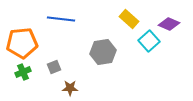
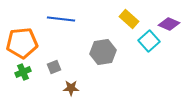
brown star: moved 1 px right
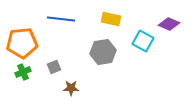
yellow rectangle: moved 18 px left; rotated 30 degrees counterclockwise
cyan square: moved 6 px left; rotated 20 degrees counterclockwise
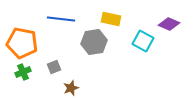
orange pentagon: rotated 16 degrees clockwise
gray hexagon: moved 9 px left, 10 px up
brown star: rotated 21 degrees counterclockwise
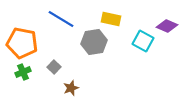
blue line: rotated 24 degrees clockwise
purple diamond: moved 2 px left, 2 px down
gray square: rotated 24 degrees counterclockwise
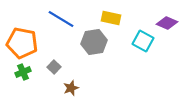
yellow rectangle: moved 1 px up
purple diamond: moved 3 px up
